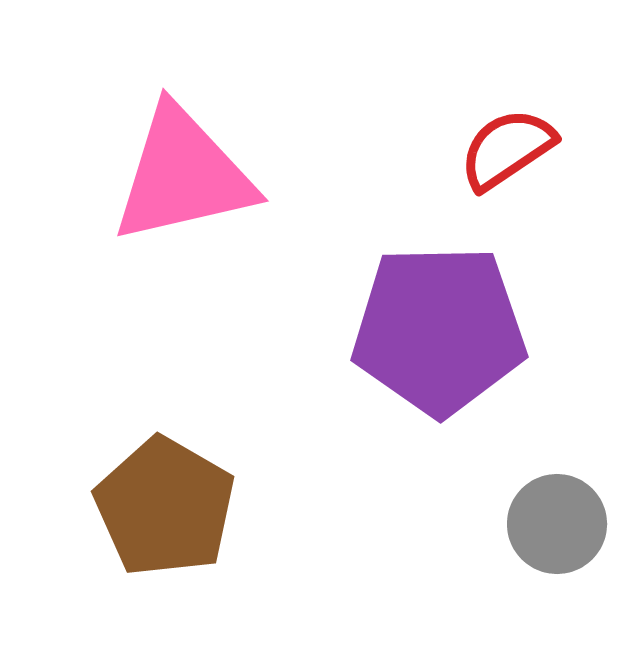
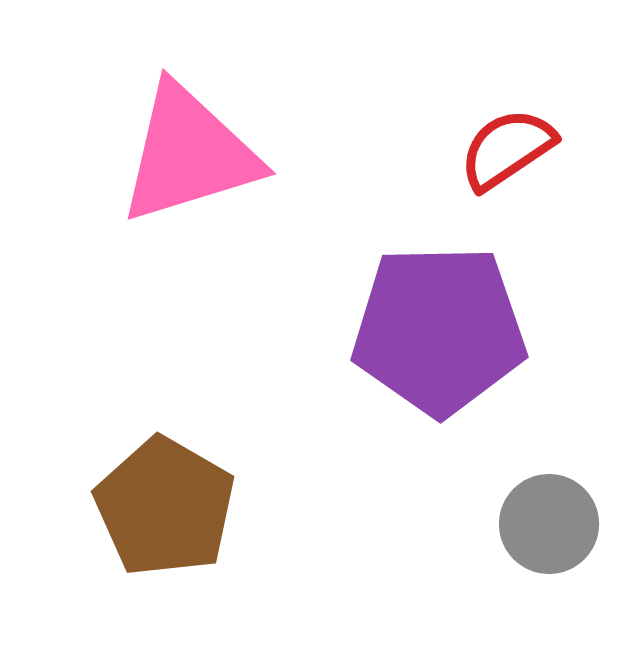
pink triangle: moved 6 px right, 21 px up; rotated 4 degrees counterclockwise
gray circle: moved 8 px left
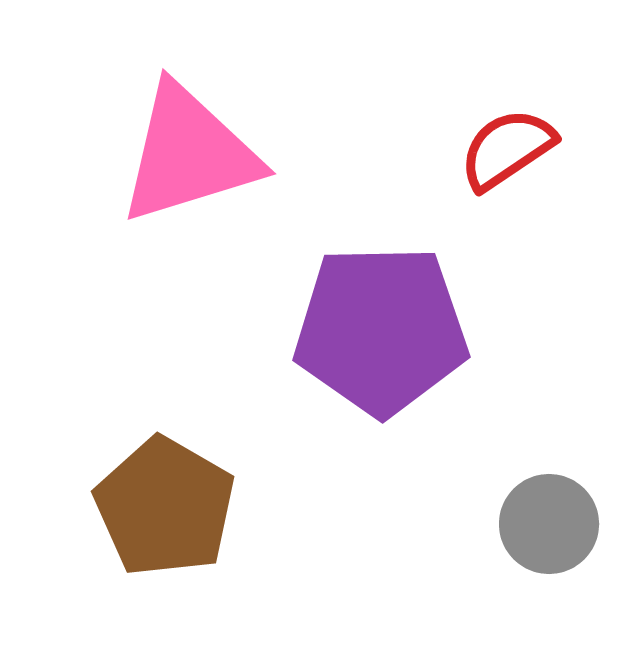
purple pentagon: moved 58 px left
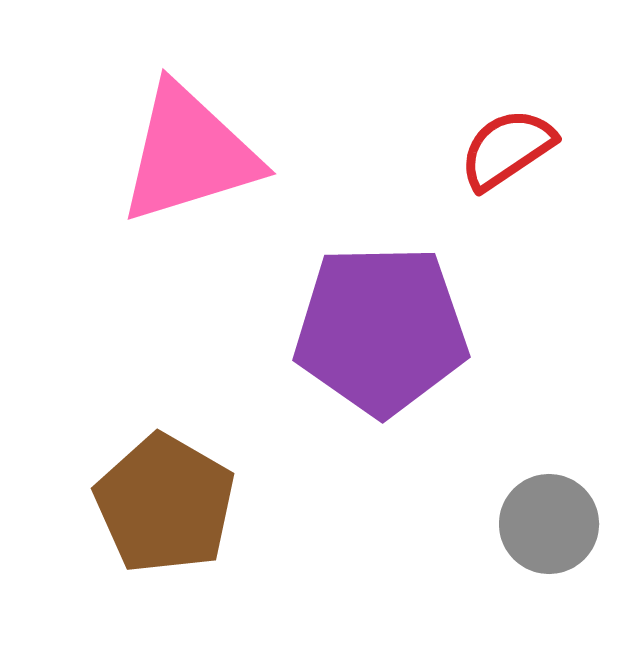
brown pentagon: moved 3 px up
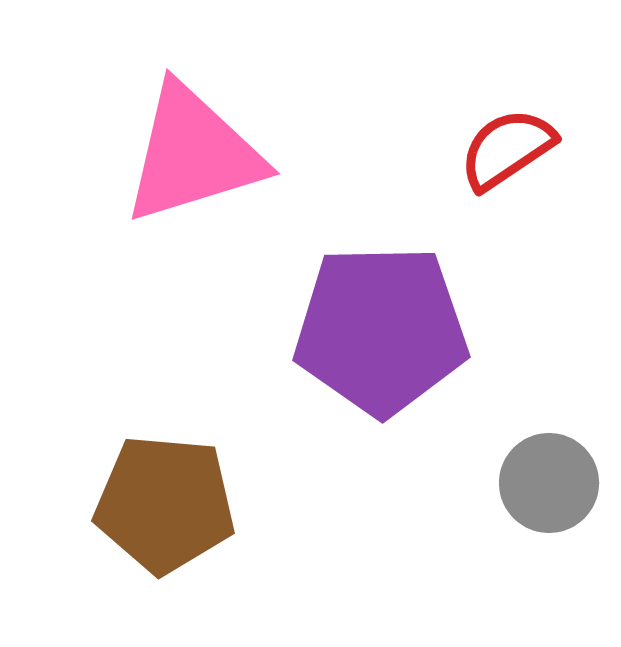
pink triangle: moved 4 px right
brown pentagon: rotated 25 degrees counterclockwise
gray circle: moved 41 px up
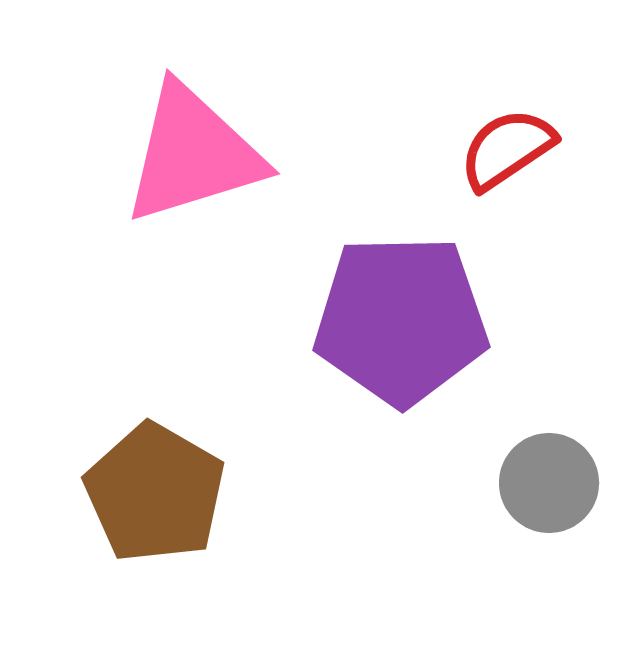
purple pentagon: moved 20 px right, 10 px up
brown pentagon: moved 10 px left, 11 px up; rotated 25 degrees clockwise
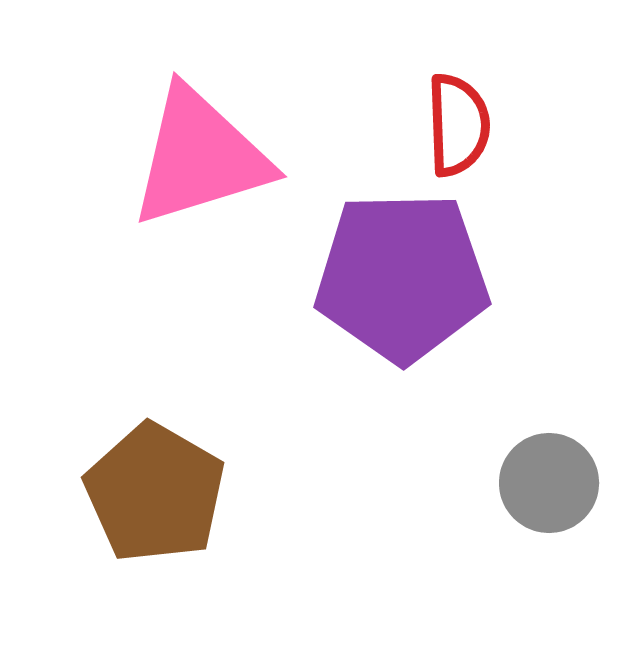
red semicircle: moved 49 px left, 24 px up; rotated 122 degrees clockwise
pink triangle: moved 7 px right, 3 px down
purple pentagon: moved 1 px right, 43 px up
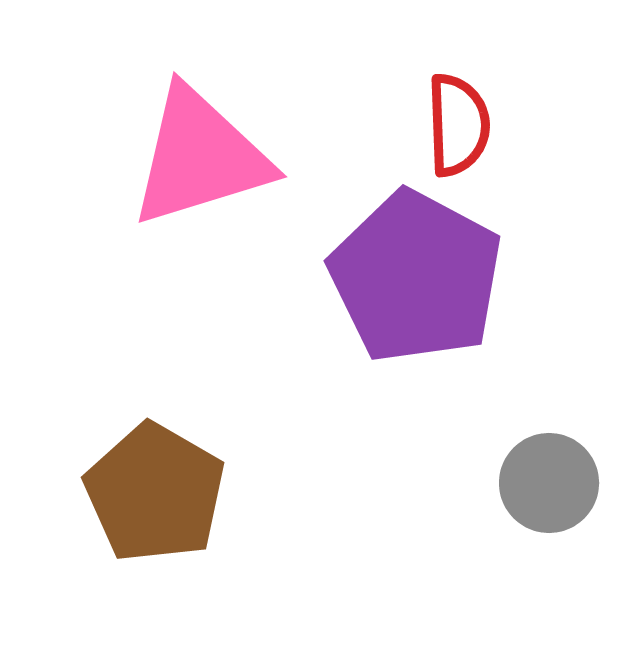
purple pentagon: moved 14 px right; rotated 29 degrees clockwise
